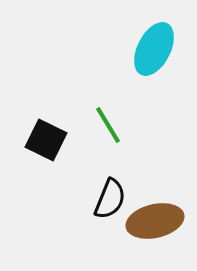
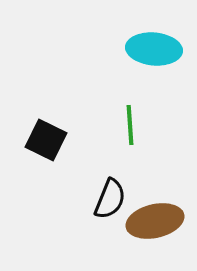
cyan ellipse: rotated 68 degrees clockwise
green line: moved 22 px right; rotated 27 degrees clockwise
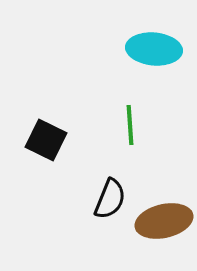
brown ellipse: moved 9 px right
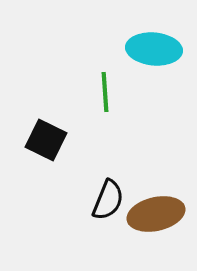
green line: moved 25 px left, 33 px up
black semicircle: moved 2 px left, 1 px down
brown ellipse: moved 8 px left, 7 px up
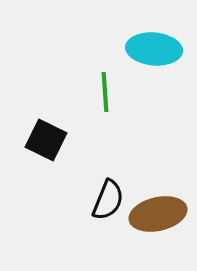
brown ellipse: moved 2 px right
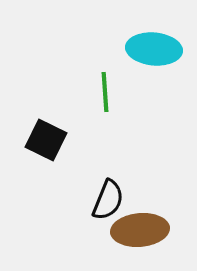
brown ellipse: moved 18 px left, 16 px down; rotated 8 degrees clockwise
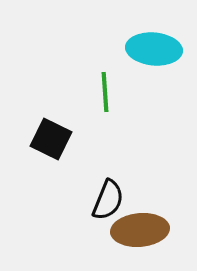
black square: moved 5 px right, 1 px up
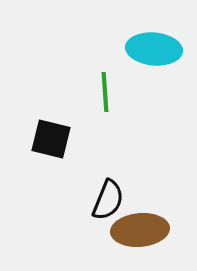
black square: rotated 12 degrees counterclockwise
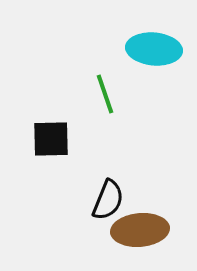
green line: moved 2 px down; rotated 15 degrees counterclockwise
black square: rotated 15 degrees counterclockwise
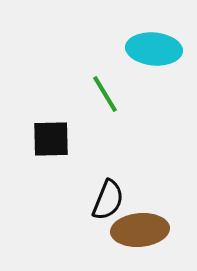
green line: rotated 12 degrees counterclockwise
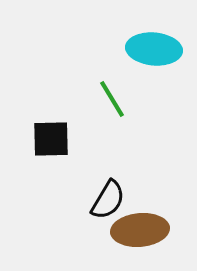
green line: moved 7 px right, 5 px down
black semicircle: rotated 9 degrees clockwise
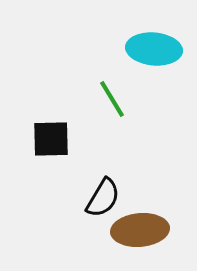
black semicircle: moved 5 px left, 2 px up
